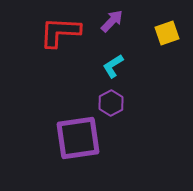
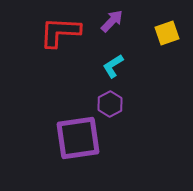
purple hexagon: moved 1 px left, 1 px down
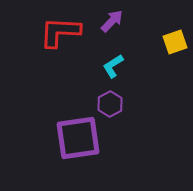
yellow square: moved 8 px right, 9 px down
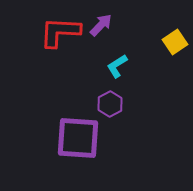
purple arrow: moved 11 px left, 4 px down
yellow square: rotated 15 degrees counterclockwise
cyan L-shape: moved 4 px right
purple square: rotated 12 degrees clockwise
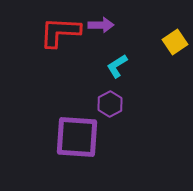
purple arrow: rotated 45 degrees clockwise
purple square: moved 1 px left, 1 px up
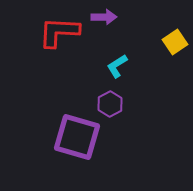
purple arrow: moved 3 px right, 8 px up
red L-shape: moved 1 px left
purple square: rotated 12 degrees clockwise
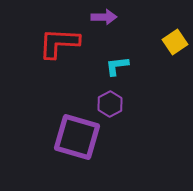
red L-shape: moved 11 px down
cyan L-shape: rotated 25 degrees clockwise
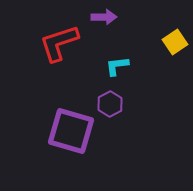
red L-shape: rotated 21 degrees counterclockwise
purple square: moved 6 px left, 6 px up
